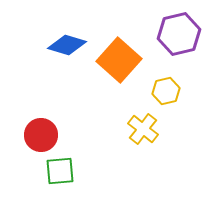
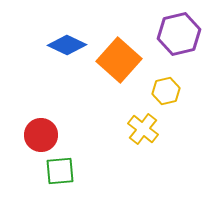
blue diamond: rotated 9 degrees clockwise
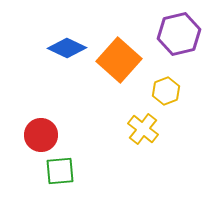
blue diamond: moved 3 px down
yellow hexagon: rotated 8 degrees counterclockwise
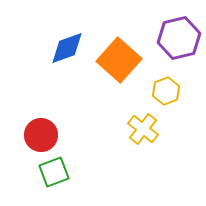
purple hexagon: moved 4 px down
blue diamond: rotated 45 degrees counterclockwise
green square: moved 6 px left, 1 px down; rotated 16 degrees counterclockwise
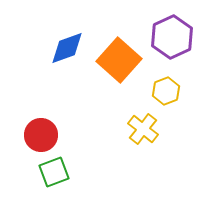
purple hexagon: moved 7 px left, 1 px up; rotated 12 degrees counterclockwise
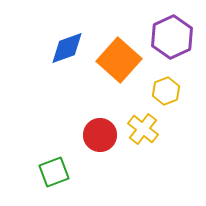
red circle: moved 59 px right
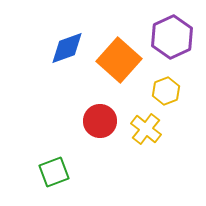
yellow cross: moved 3 px right
red circle: moved 14 px up
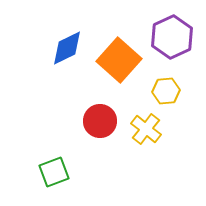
blue diamond: rotated 6 degrees counterclockwise
yellow hexagon: rotated 16 degrees clockwise
